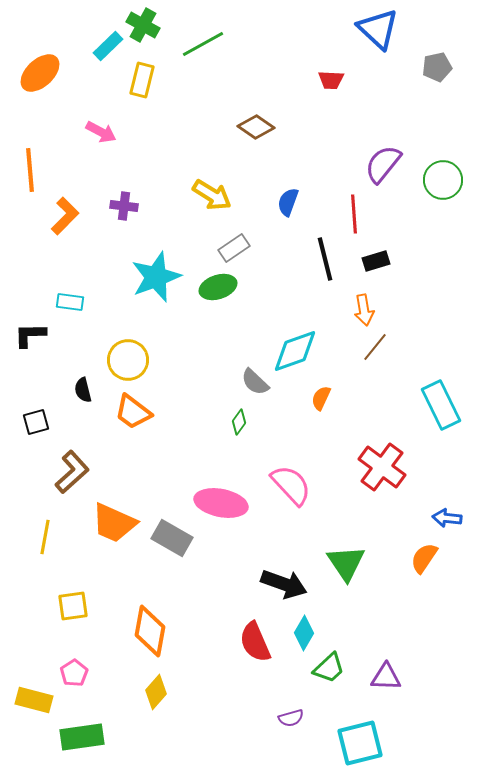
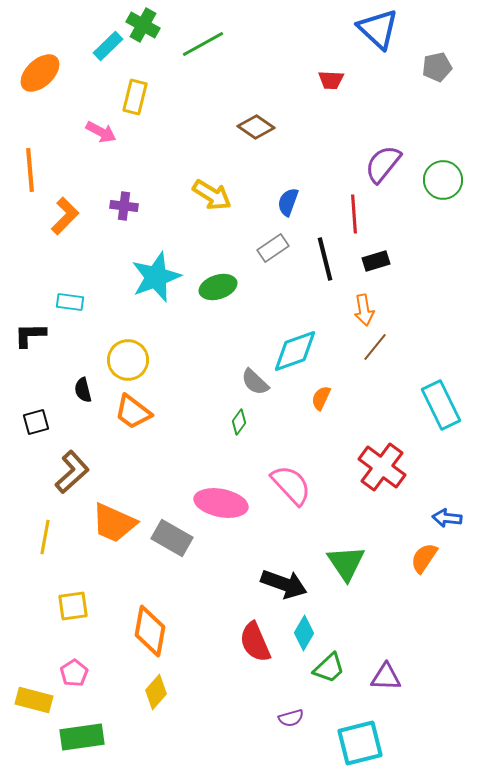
yellow rectangle at (142, 80): moved 7 px left, 17 px down
gray rectangle at (234, 248): moved 39 px right
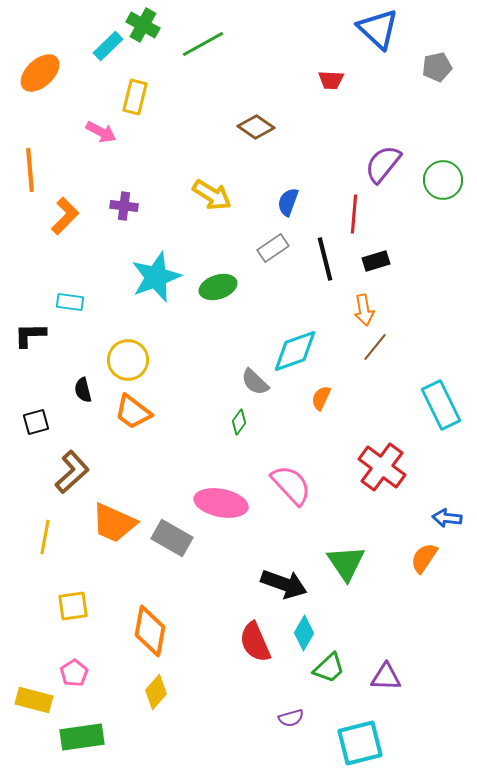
red line at (354, 214): rotated 9 degrees clockwise
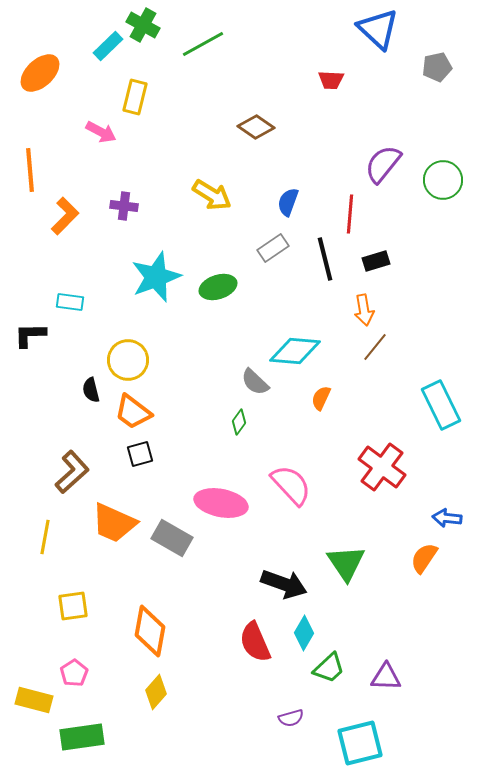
red line at (354, 214): moved 4 px left
cyan diamond at (295, 351): rotated 24 degrees clockwise
black semicircle at (83, 390): moved 8 px right
black square at (36, 422): moved 104 px right, 32 px down
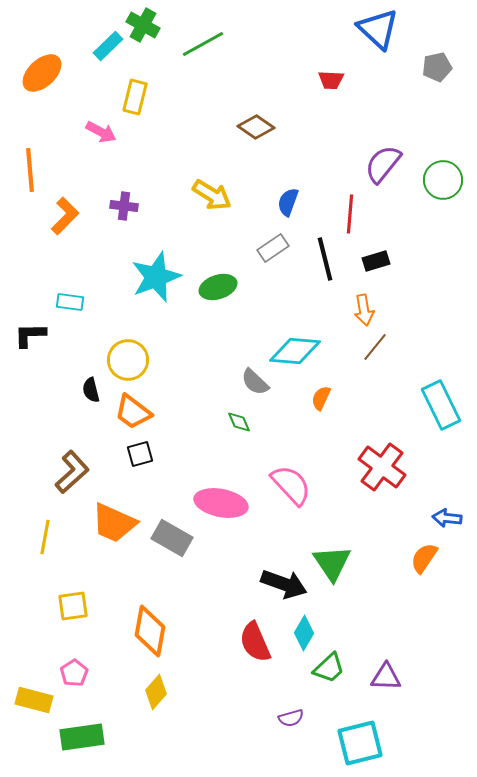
orange ellipse at (40, 73): moved 2 px right
green diamond at (239, 422): rotated 60 degrees counterclockwise
green triangle at (346, 563): moved 14 px left
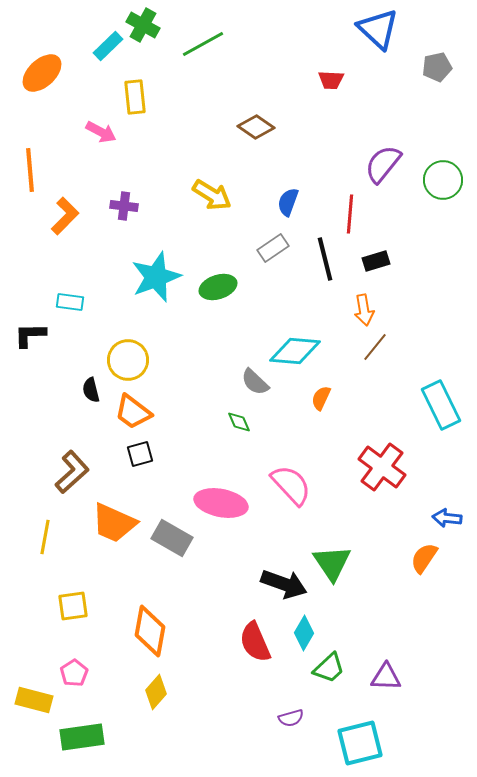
yellow rectangle at (135, 97): rotated 20 degrees counterclockwise
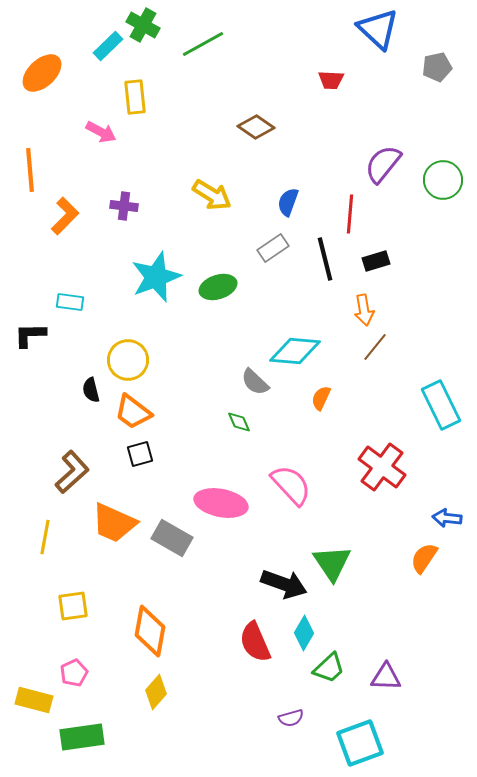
pink pentagon at (74, 673): rotated 8 degrees clockwise
cyan square at (360, 743): rotated 6 degrees counterclockwise
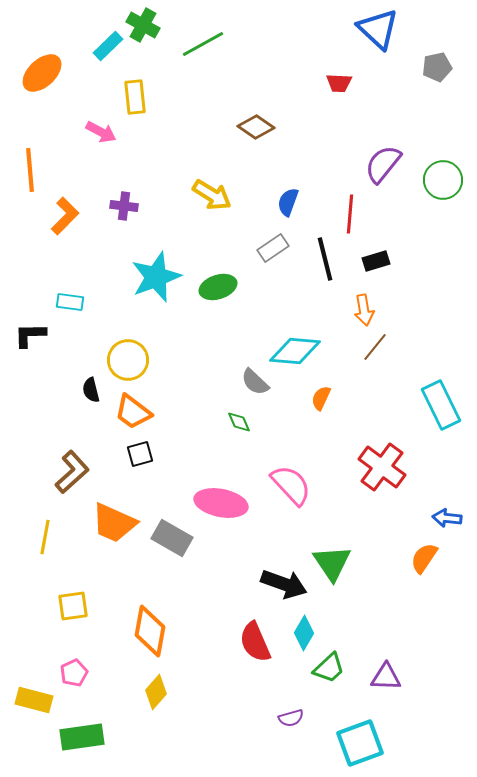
red trapezoid at (331, 80): moved 8 px right, 3 px down
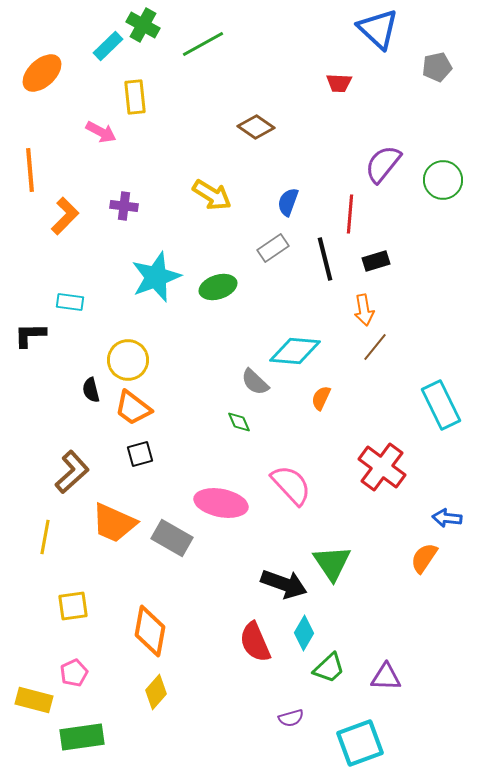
orange trapezoid at (133, 412): moved 4 px up
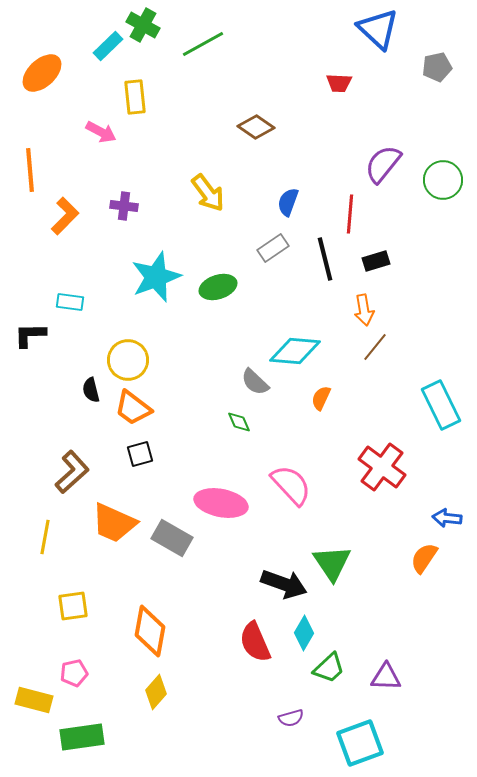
yellow arrow at (212, 195): moved 4 px left, 2 px up; rotated 21 degrees clockwise
pink pentagon at (74, 673): rotated 12 degrees clockwise
